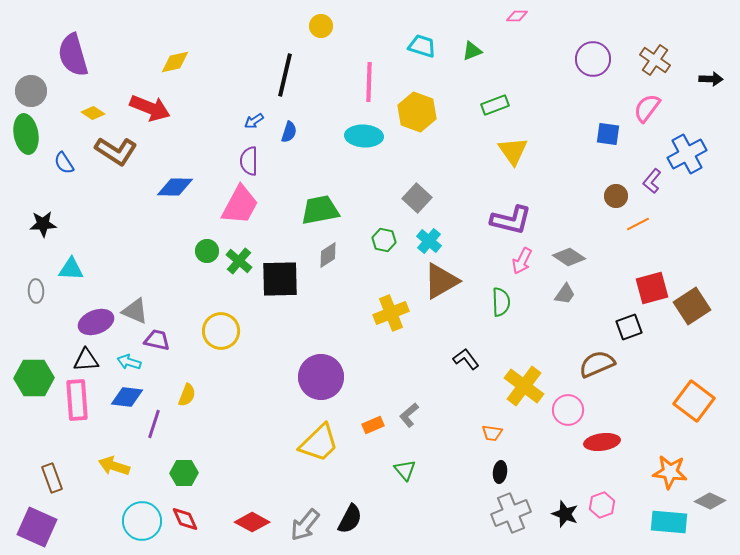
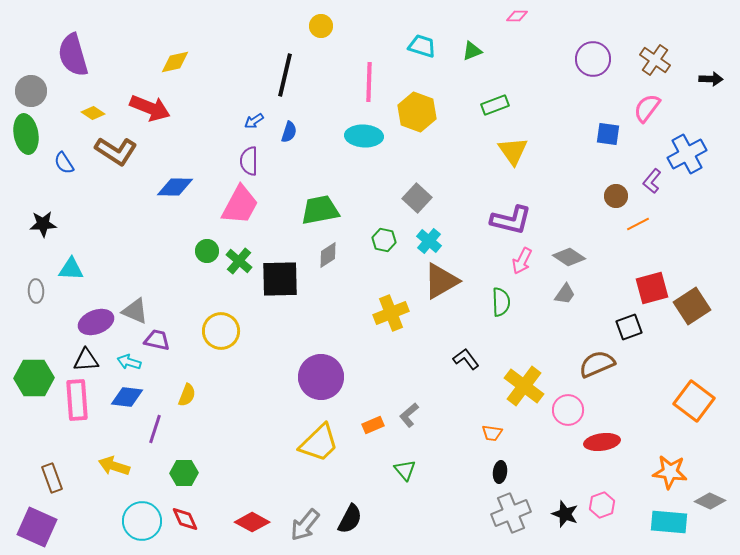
purple line at (154, 424): moved 1 px right, 5 px down
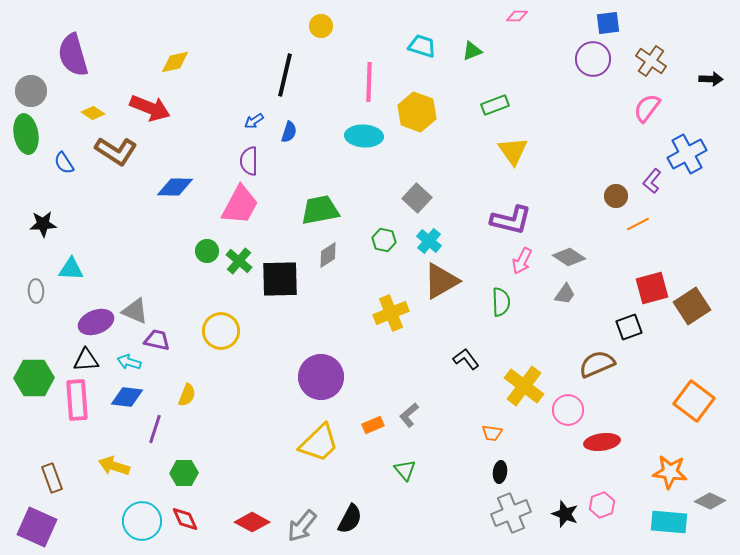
brown cross at (655, 60): moved 4 px left, 1 px down
blue square at (608, 134): moved 111 px up; rotated 15 degrees counterclockwise
gray arrow at (305, 525): moved 3 px left, 1 px down
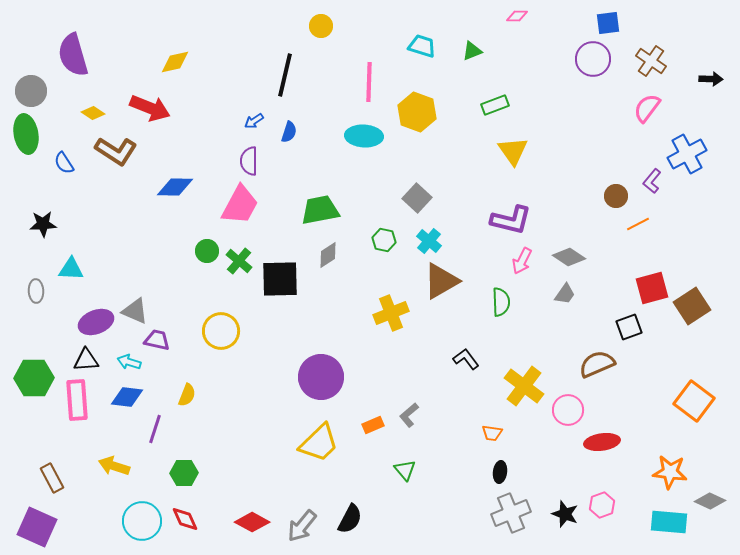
brown rectangle at (52, 478): rotated 8 degrees counterclockwise
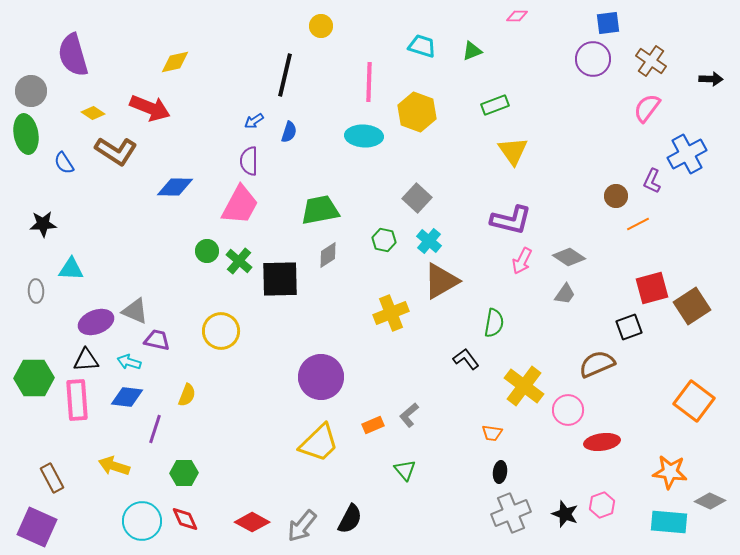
purple L-shape at (652, 181): rotated 15 degrees counterclockwise
green semicircle at (501, 302): moved 7 px left, 21 px down; rotated 12 degrees clockwise
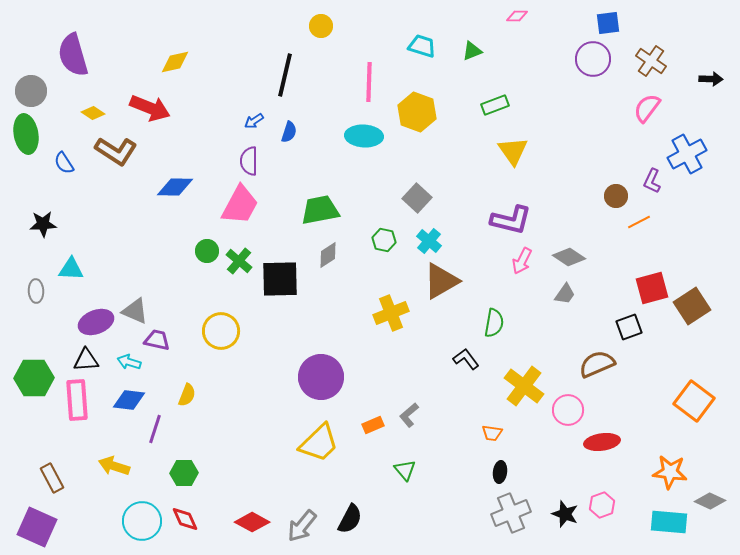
orange line at (638, 224): moved 1 px right, 2 px up
blue diamond at (127, 397): moved 2 px right, 3 px down
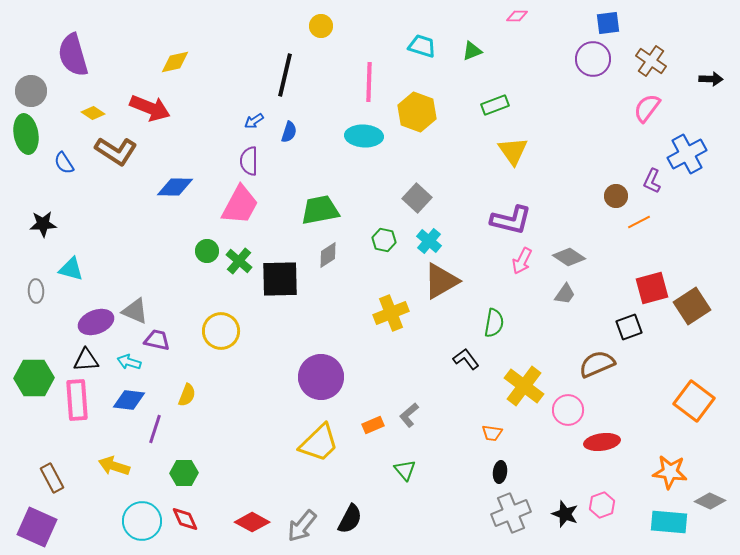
cyan triangle at (71, 269): rotated 12 degrees clockwise
